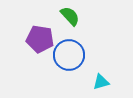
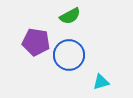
green semicircle: rotated 105 degrees clockwise
purple pentagon: moved 4 px left, 3 px down
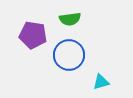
green semicircle: moved 3 px down; rotated 20 degrees clockwise
purple pentagon: moved 3 px left, 7 px up
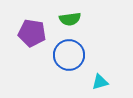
purple pentagon: moved 1 px left, 2 px up
cyan triangle: moved 1 px left
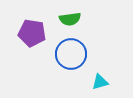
blue circle: moved 2 px right, 1 px up
